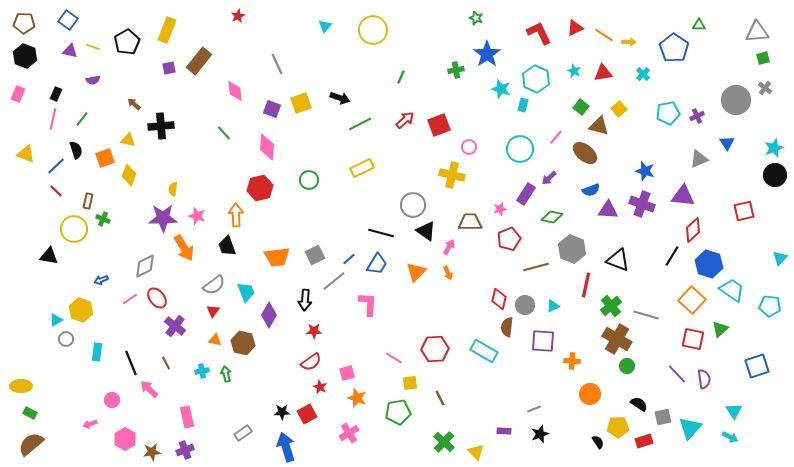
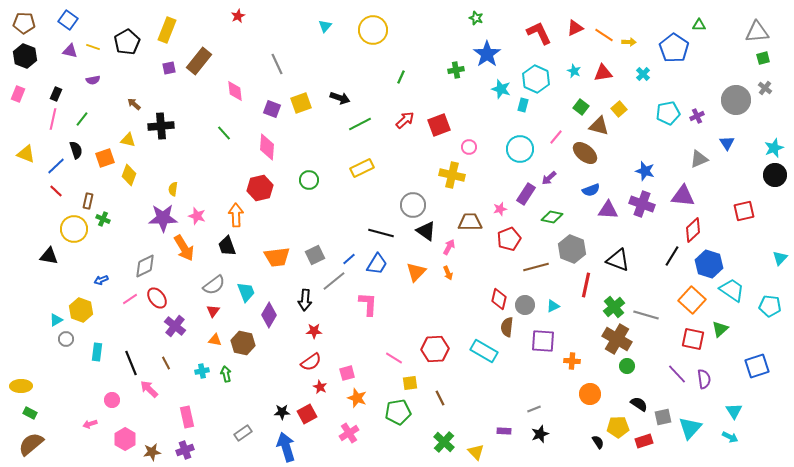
green cross at (611, 306): moved 3 px right, 1 px down
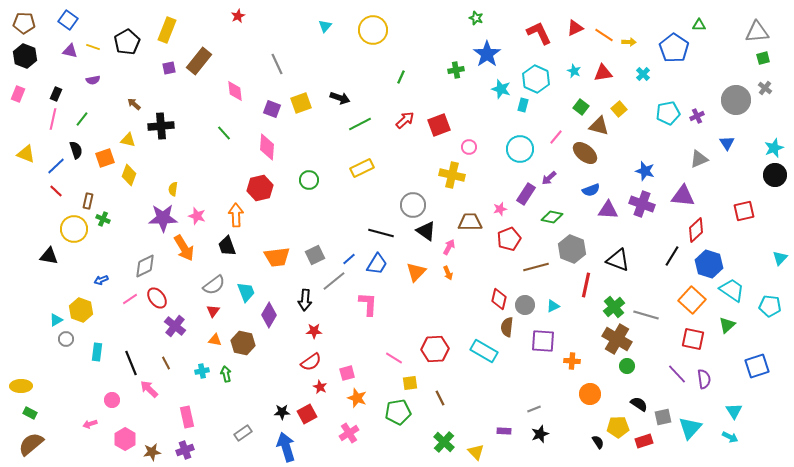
red diamond at (693, 230): moved 3 px right
green triangle at (720, 329): moved 7 px right, 4 px up
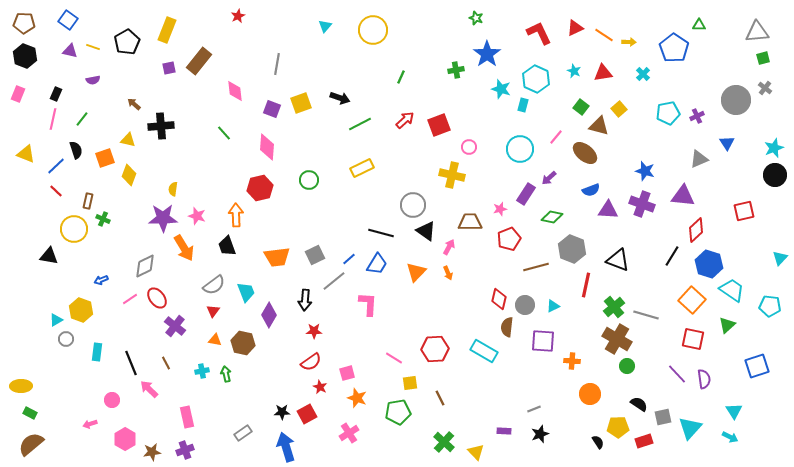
gray line at (277, 64): rotated 35 degrees clockwise
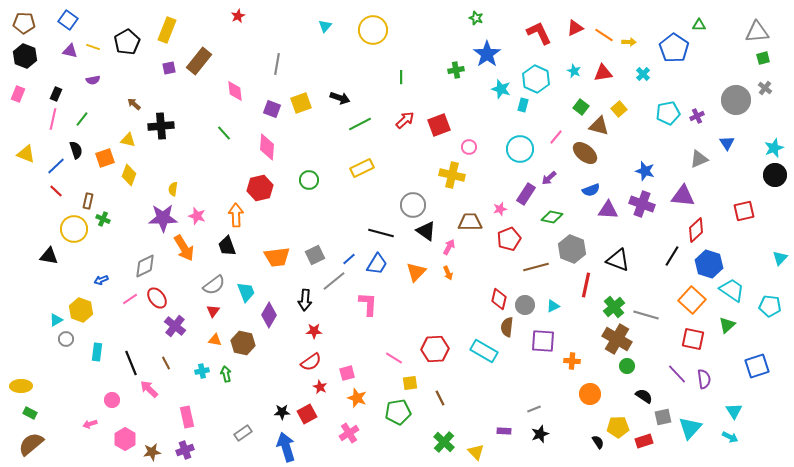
green line at (401, 77): rotated 24 degrees counterclockwise
black semicircle at (639, 404): moved 5 px right, 8 px up
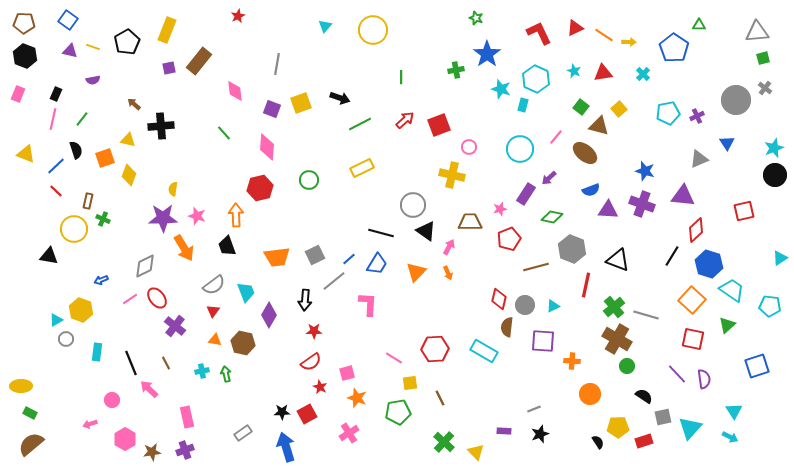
cyan triangle at (780, 258): rotated 14 degrees clockwise
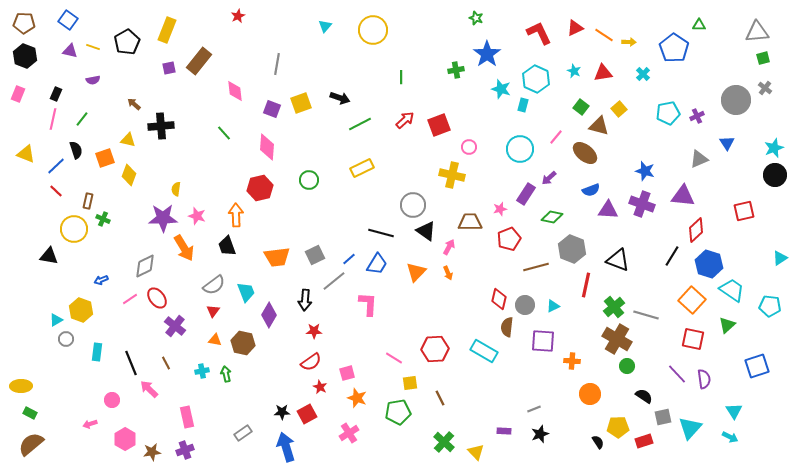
yellow semicircle at (173, 189): moved 3 px right
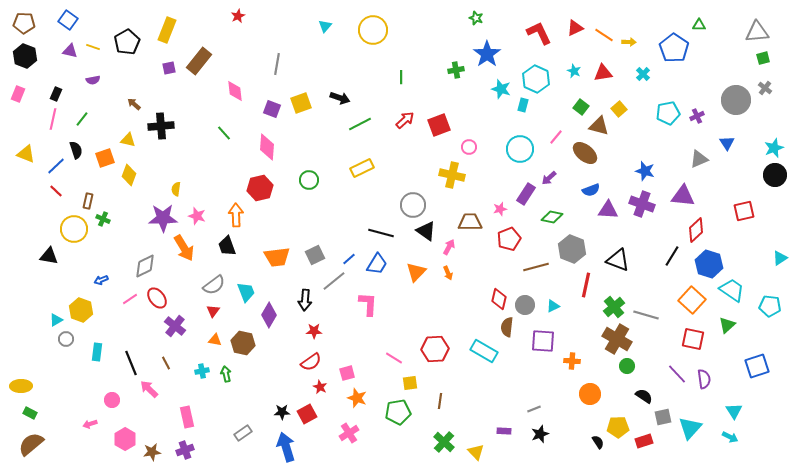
brown line at (440, 398): moved 3 px down; rotated 35 degrees clockwise
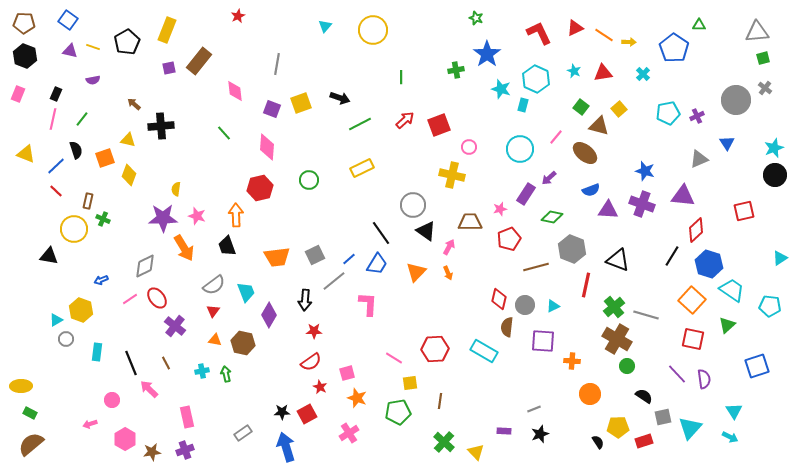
black line at (381, 233): rotated 40 degrees clockwise
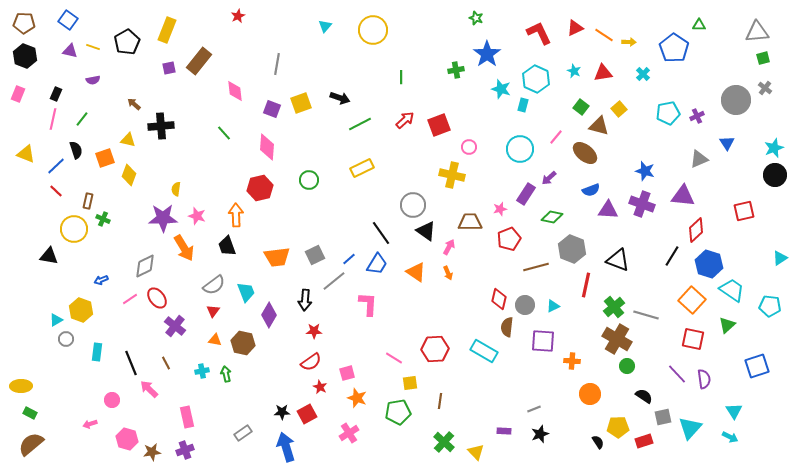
orange triangle at (416, 272): rotated 40 degrees counterclockwise
pink hexagon at (125, 439): moved 2 px right; rotated 15 degrees counterclockwise
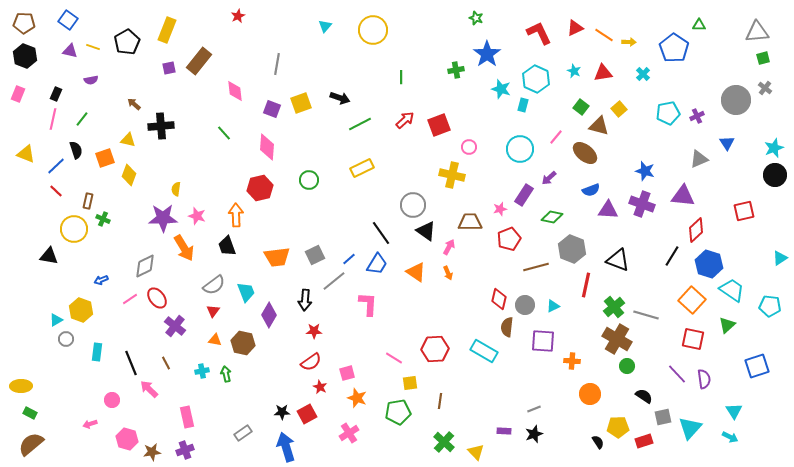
purple semicircle at (93, 80): moved 2 px left
purple rectangle at (526, 194): moved 2 px left, 1 px down
black star at (540, 434): moved 6 px left
